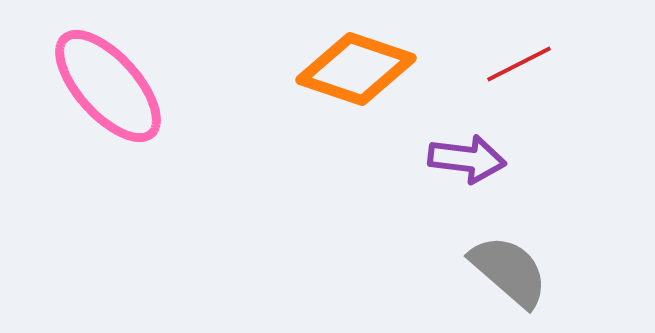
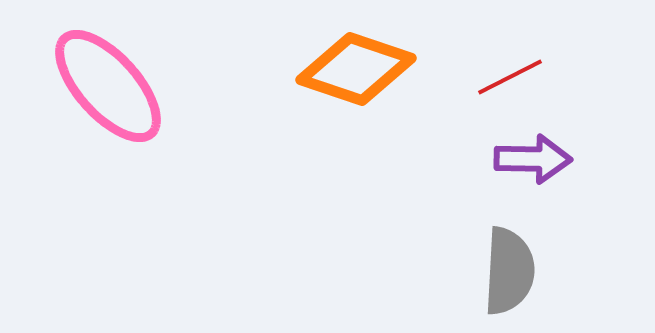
red line: moved 9 px left, 13 px down
purple arrow: moved 66 px right; rotated 6 degrees counterclockwise
gray semicircle: rotated 52 degrees clockwise
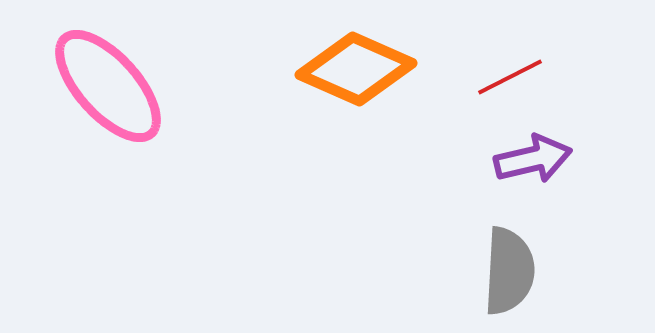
orange diamond: rotated 5 degrees clockwise
purple arrow: rotated 14 degrees counterclockwise
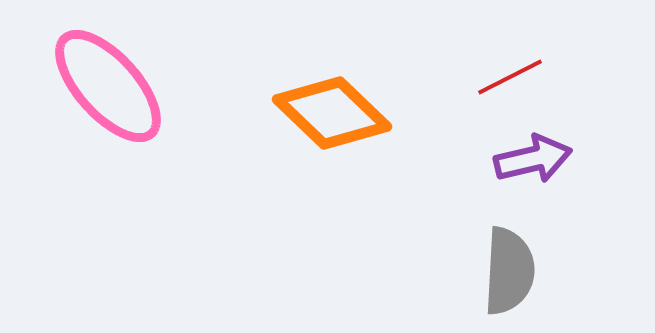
orange diamond: moved 24 px left, 44 px down; rotated 20 degrees clockwise
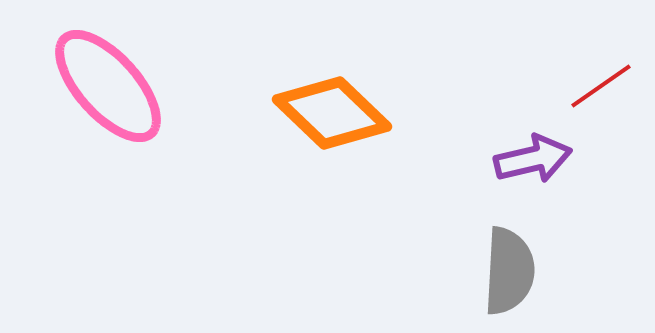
red line: moved 91 px right, 9 px down; rotated 8 degrees counterclockwise
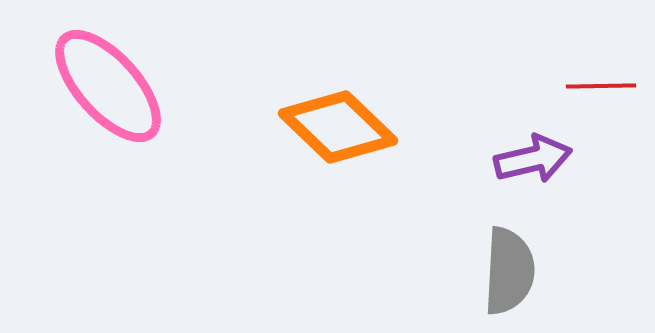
red line: rotated 34 degrees clockwise
orange diamond: moved 6 px right, 14 px down
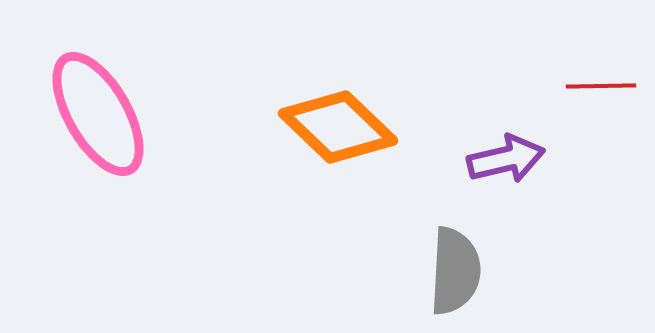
pink ellipse: moved 10 px left, 28 px down; rotated 12 degrees clockwise
purple arrow: moved 27 px left
gray semicircle: moved 54 px left
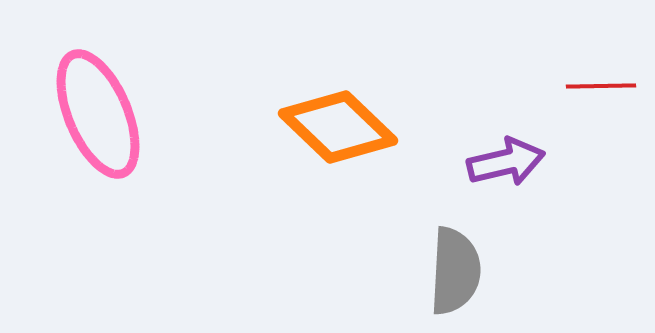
pink ellipse: rotated 7 degrees clockwise
purple arrow: moved 3 px down
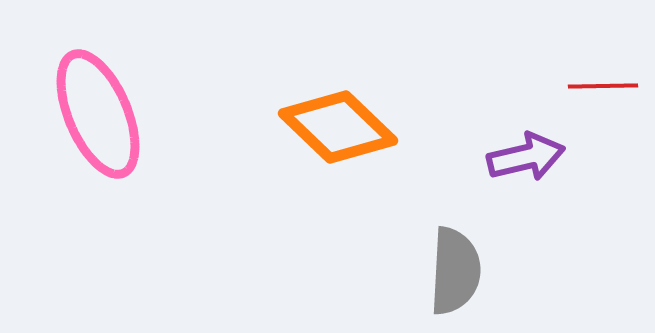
red line: moved 2 px right
purple arrow: moved 20 px right, 5 px up
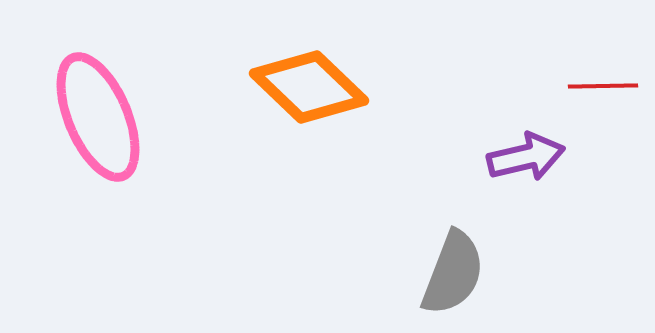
pink ellipse: moved 3 px down
orange diamond: moved 29 px left, 40 px up
gray semicircle: moved 2 px left, 2 px down; rotated 18 degrees clockwise
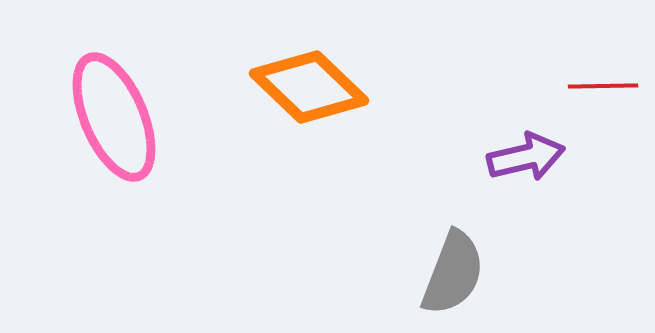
pink ellipse: moved 16 px right
